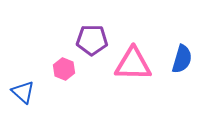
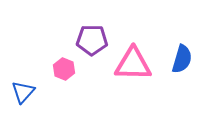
blue triangle: rotated 30 degrees clockwise
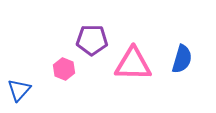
blue triangle: moved 4 px left, 2 px up
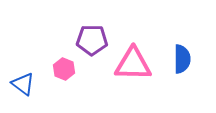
blue semicircle: rotated 16 degrees counterclockwise
blue triangle: moved 4 px right, 6 px up; rotated 35 degrees counterclockwise
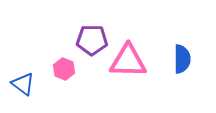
pink triangle: moved 5 px left, 3 px up
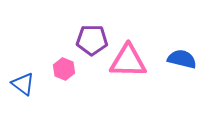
blue semicircle: rotated 76 degrees counterclockwise
